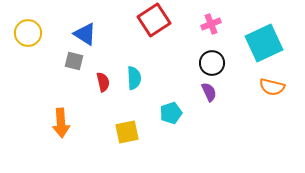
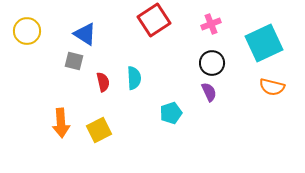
yellow circle: moved 1 px left, 2 px up
yellow square: moved 28 px left, 2 px up; rotated 15 degrees counterclockwise
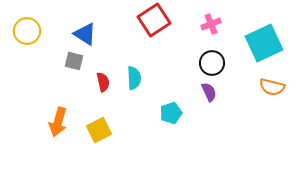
orange arrow: moved 3 px left, 1 px up; rotated 20 degrees clockwise
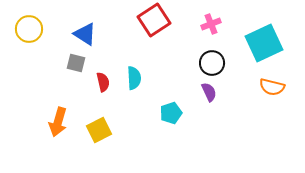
yellow circle: moved 2 px right, 2 px up
gray square: moved 2 px right, 2 px down
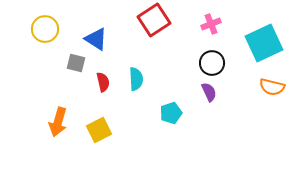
yellow circle: moved 16 px right
blue triangle: moved 11 px right, 5 px down
cyan semicircle: moved 2 px right, 1 px down
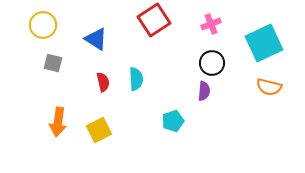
yellow circle: moved 2 px left, 4 px up
gray square: moved 23 px left
orange semicircle: moved 3 px left
purple semicircle: moved 5 px left, 1 px up; rotated 30 degrees clockwise
cyan pentagon: moved 2 px right, 8 px down
orange arrow: rotated 8 degrees counterclockwise
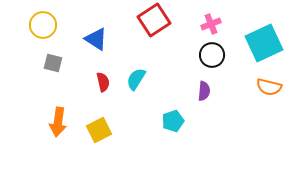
black circle: moved 8 px up
cyan semicircle: rotated 145 degrees counterclockwise
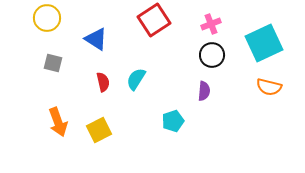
yellow circle: moved 4 px right, 7 px up
orange arrow: rotated 28 degrees counterclockwise
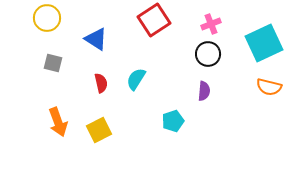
black circle: moved 4 px left, 1 px up
red semicircle: moved 2 px left, 1 px down
